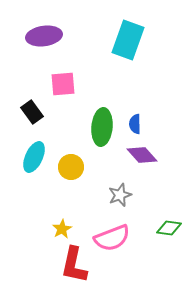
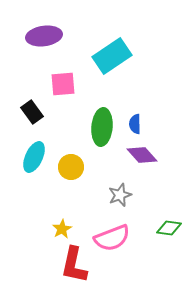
cyan rectangle: moved 16 px left, 16 px down; rotated 36 degrees clockwise
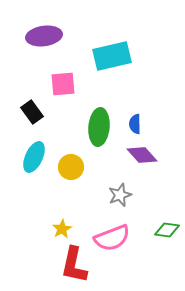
cyan rectangle: rotated 21 degrees clockwise
green ellipse: moved 3 px left
green diamond: moved 2 px left, 2 px down
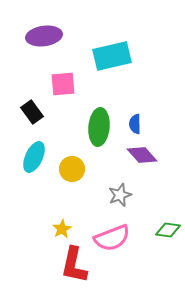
yellow circle: moved 1 px right, 2 px down
green diamond: moved 1 px right
